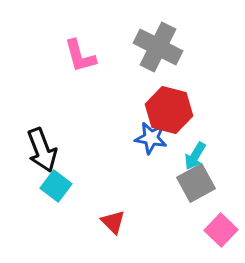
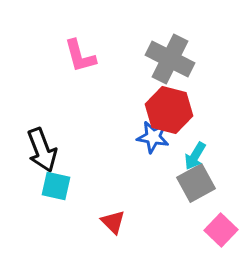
gray cross: moved 12 px right, 12 px down
blue star: moved 2 px right, 1 px up
cyan square: rotated 24 degrees counterclockwise
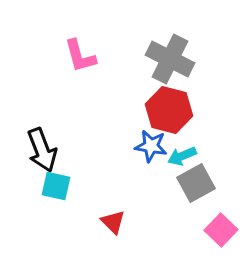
blue star: moved 2 px left, 9 px down
cyan arrow: moved 13 px left; rotated 36 degrees clockwise
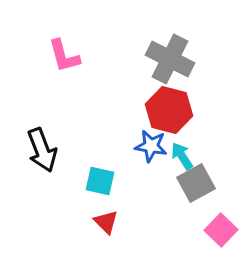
pink L-shape: moved 16 px left
cyan arrow: rotated 80 degrees clockwise
cyan square: moved 44 px right, 5 px up
red triangle: moved 7 px left
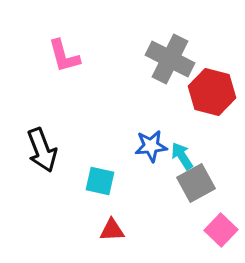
red hexagon: moved 43 px right, 18 px up
blue star: rotated 16 degrees counterclockwise
red triangle: moved 6 px right, 8 px down; rotated 48 degrees counterclockwise
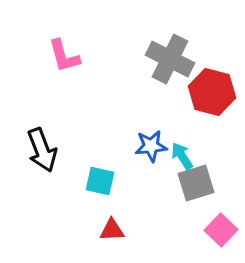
gray square: rotated 12 degrees clockwise
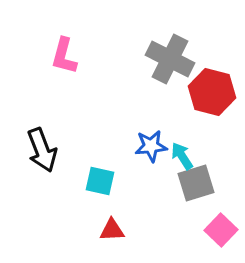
pink L-shape: rotated 30 degrees clockwise
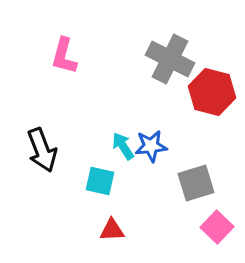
cyan arrow: moved 59 px left, 10 px up
pink square: moved 4 px left, 3 px up
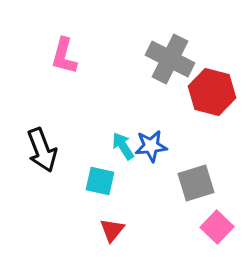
red triangle: rotated 48 degrees counterclockwise
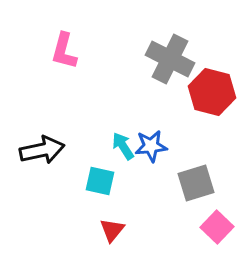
pink L-shape: moved 5 px up
black arrow: rotated 81 degrees counterclockwise
